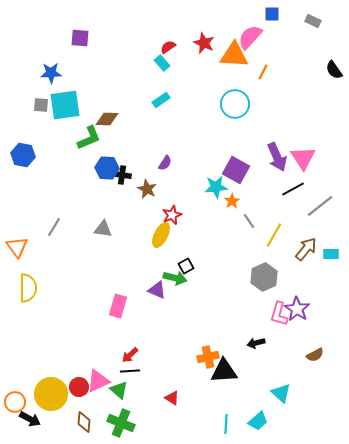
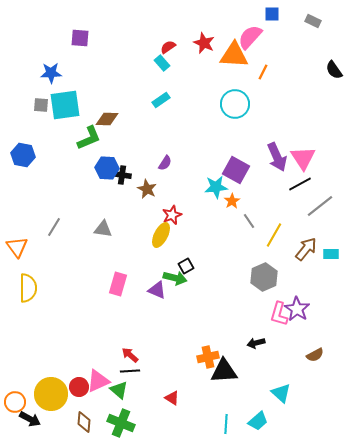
black line at (293, 189): moved 7 px right, 5 px up
pink rectangle at (118, 306): moved 22 px up
red arrow at (130, 355): rotated 84 degrees clockwise
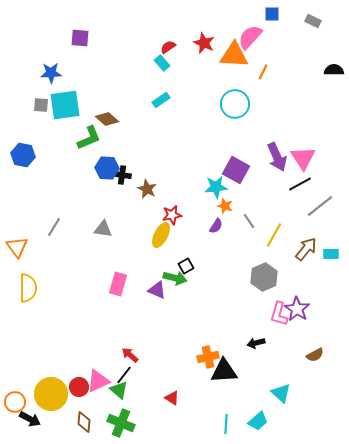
black semicircle at (334, 70): rotated 126 degrees clockwise
brown diamond at (107, 119): rotated 40 degrees clockwise
purple semicircle at (165, 163): moved 51 px right, 63 px down
orange star at (232, 201): moved 7 px left, 5 px down; rotated 21 degrees counterclockwise
red star at (172, 215): rotated 12 degrees clockwise
black line at (130, 371): moved 6 px left, 4 px down; rotated 48 degrees counterclockwise
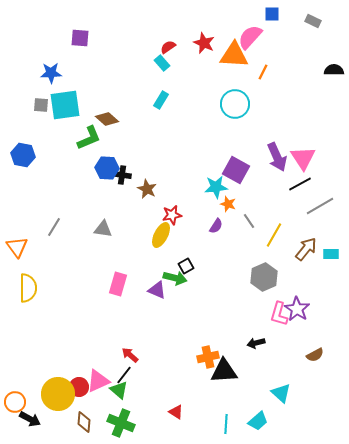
cyan rectangle at (161, 100): rotated 24 degrees counterclockwise
orange star at (225, 206): moved 3 px right, 2 px up
gray line at (320, 206): rotated 8 degrees clockwise
yellow circle at (51, 394): moved 7 px right
red triangle at (172, 398): moved 4 px right, 14 px down
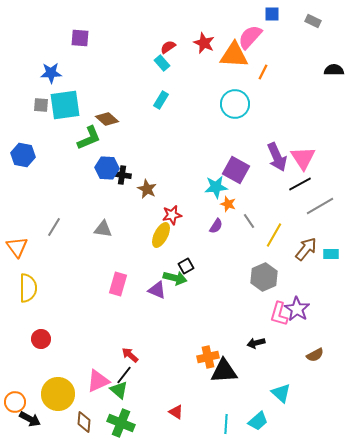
red circle at (79, 387): moved 38 px left, 48 px up
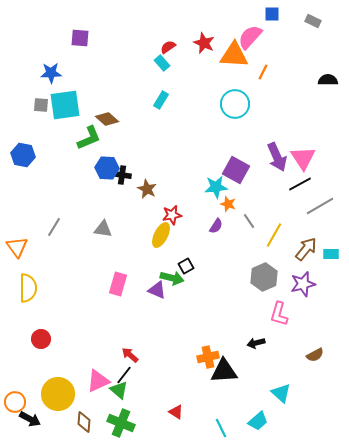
black semicircle at (334, 70): moved 6 px left, 10 px down
green arrow at (175, 278): moved 3 px left
purple star at (297, 309): moved 6 px right, 25 px up; rotated 25 degrees clockwise
cyan line at (226, 424): moved 5 px left, 4 px down; rotated 30 degrees counterclockwise
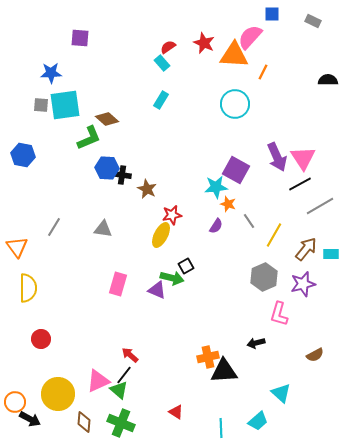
cyan line at (221, 428): rotated 24 degrees clockwise
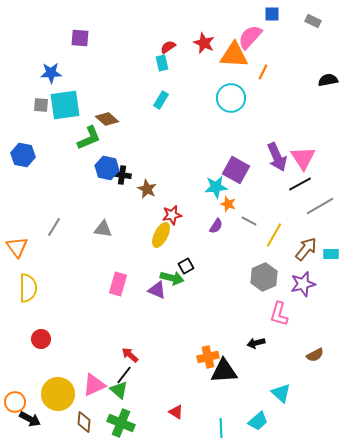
cyan rectangle at (162, 63): rotated 28 degrees clockwise
black semicircle at (328, 80): rotated 12 degrees counterclockwise
cyan circle at (235, 104): moved 4 px left, 6 px up
blue hexagon at (107, 168): rotated 10 degrees clockwise
gray line at (249, 221): rotated 28 degrees counterclockwise
pink triangle at (98, 381): moved 4 px left, 4 px down
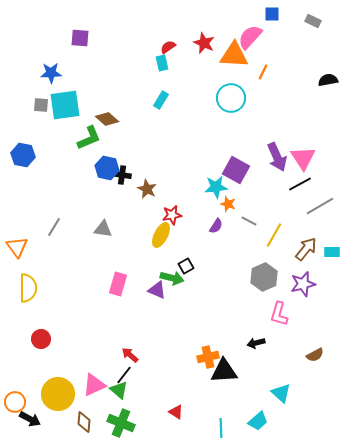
cyan rectangle at (331, 254): moved 1 px right, 2 px up
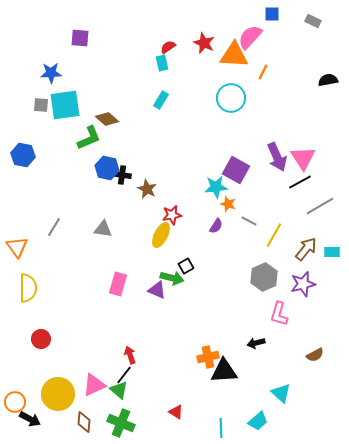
black line at (300, 184): moved 2 px up
red arrow at (130, 355): rotated 30 degrees clockwise
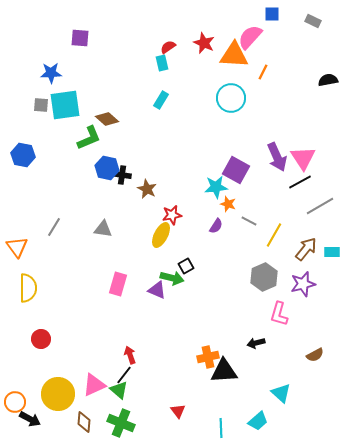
red triangle at (176, 412): moved 2 px right, 1 px up; rotated 21 degrees clockwise
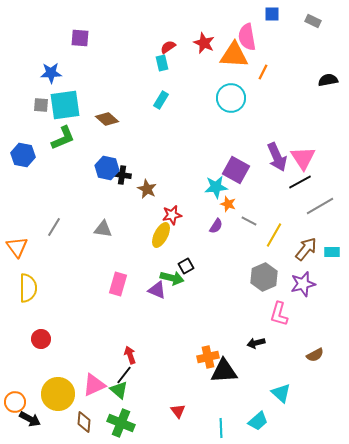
pink semicircle at (250, 37): moved 3 px left; rotated 52 degrees counterclockwise
green L-shape at (89, 138): moved 26 px left
